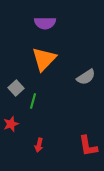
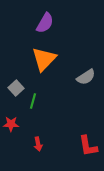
purple semicircle: rotated 60 degrees counterclockwise
red star: rotated 21 degrees clockwise
red arrow: moved 1 px left, 1 px up; rotated 24 degrees counterclockwise
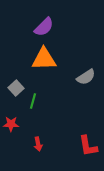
purple semicircle: moved 1 px left, 4 px down; rotated 15 degrees clockwise
orange triangle: rotated 44 degrees clockwise
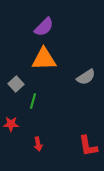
gray square: moved 4 px up
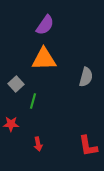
purple semicircle: moved 1 px right, 2 px up; rotated 10 degrees counterclockwise
gray semicircle: rotated 42 degrees counterclockwise
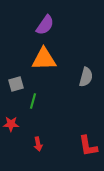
gray square: rotated 28 degrees clockwise
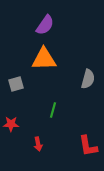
gray semicircle: moved 2 px right, 2 px down
green line: moved 20 px right, 9 px down
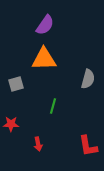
green line: moved 4 px up
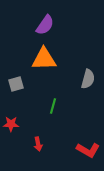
red L-shape: moved 4 px down; rotated 50 degrees counterclockwise
